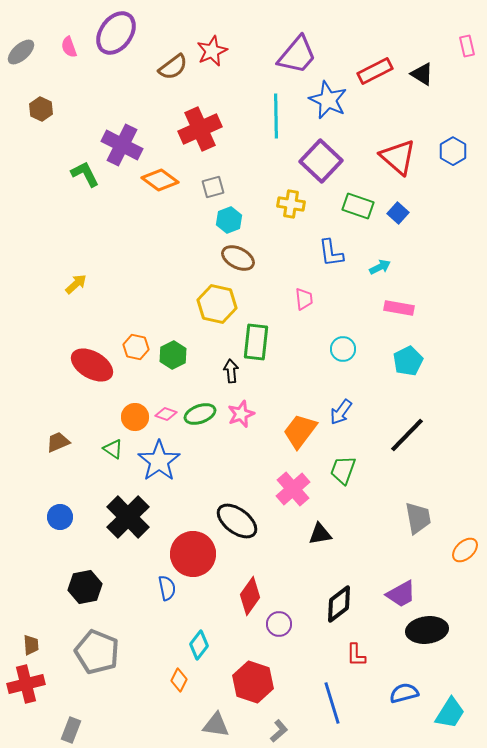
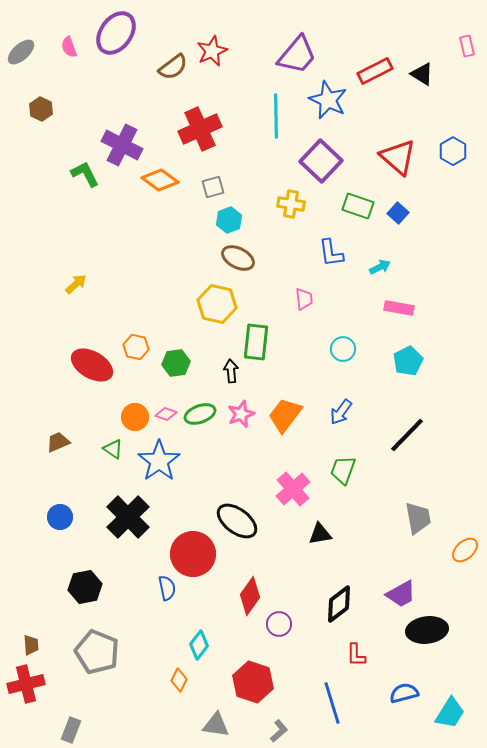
green hexagon at (173, 355): moved 3 px right, 8 px down; rotated 20 degrees clockwise
orange trapezoid at (300, 431): moved 15 px left, 16 px up
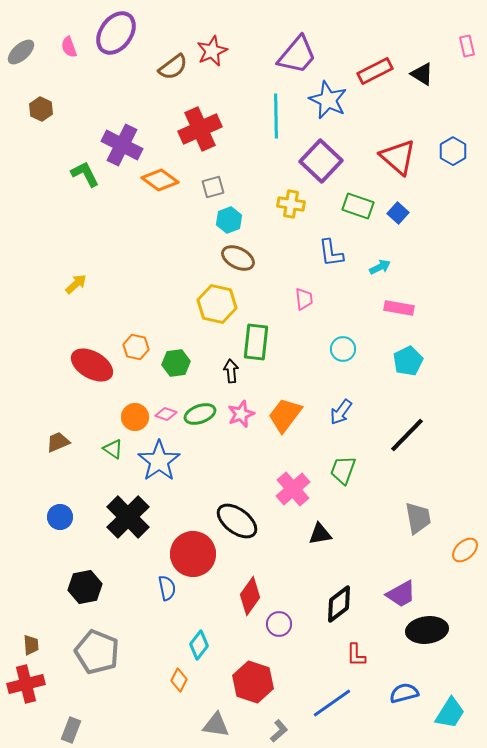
blue line at (332, 703): rotated 72 degrees clockwise
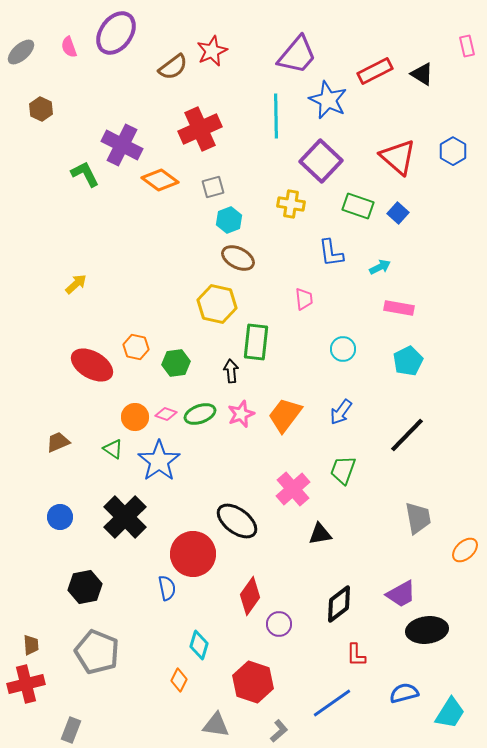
black cross at (128, 517): moved 3 px left
cyan diamond at (199, 645): rotated 20 degrees counterclockwise
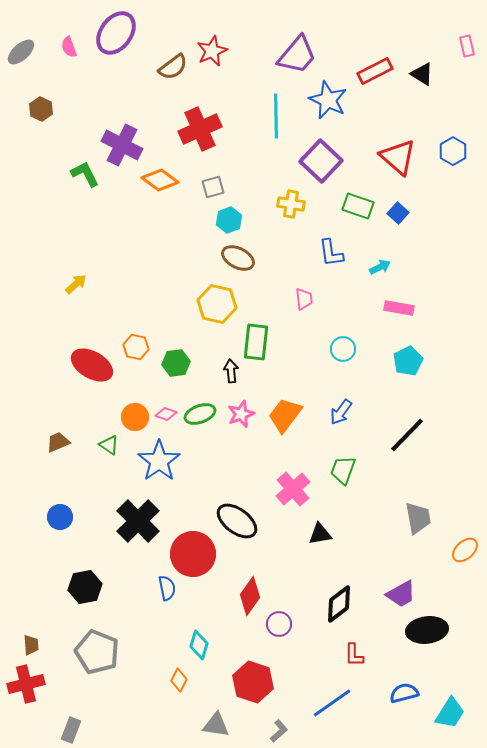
green triangle at (113, 449): moved 4 px left, 4 px up
black cross at (125, 517): moved 13 px right, 4 px down
red L-shape at (356, 655): moved 2 px left
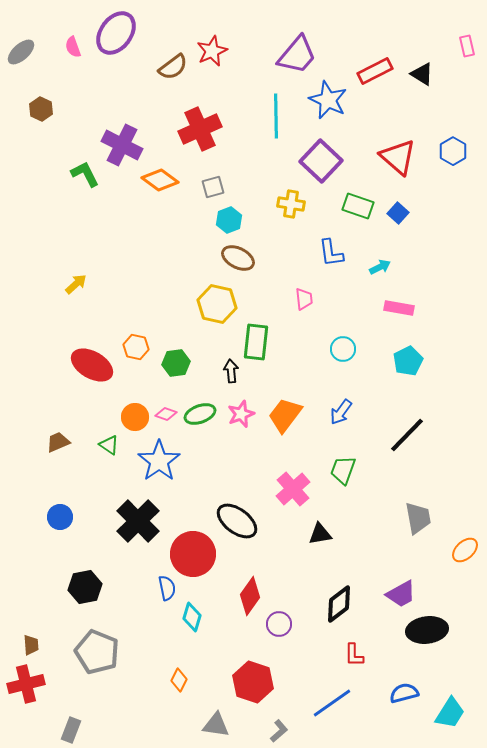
pink semicircle at (69, 47): moved 4 px right
cyan diamond at (199, 645): moved 7 px left, 28 px up
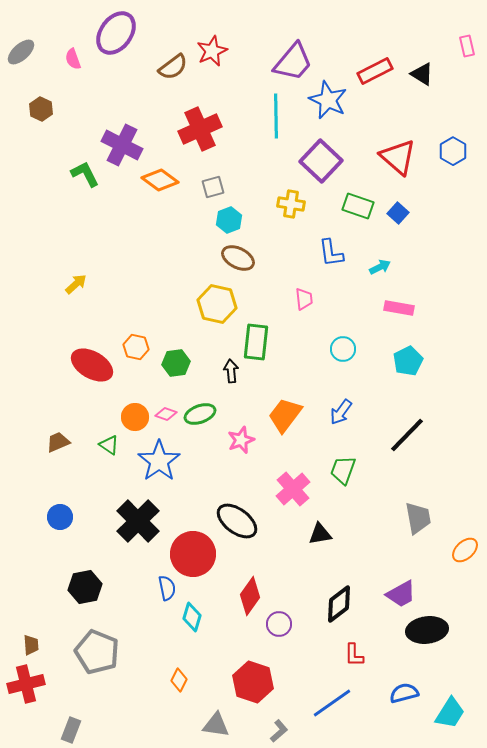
pink semicircle at (73, 47): moved 12 px down
purple trapezoid at (297, 55): moved 4 px left, 7 px down
pink star at (241, 414): moved 26 px down
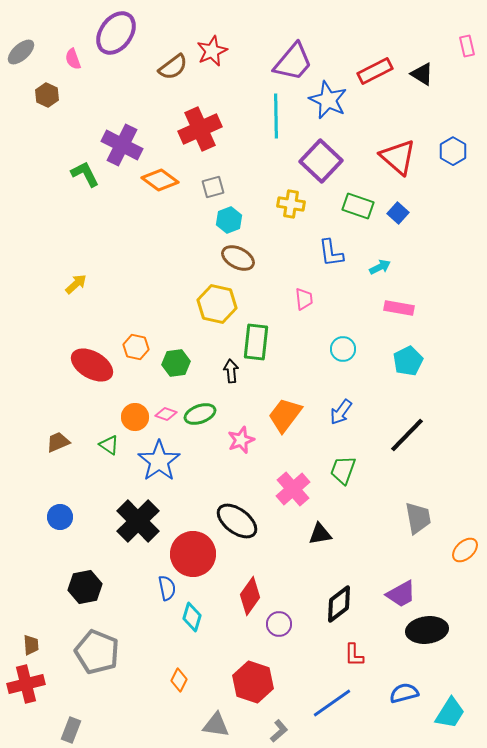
brown hexagon at (41, 109): moved 6 px right, 14 px up
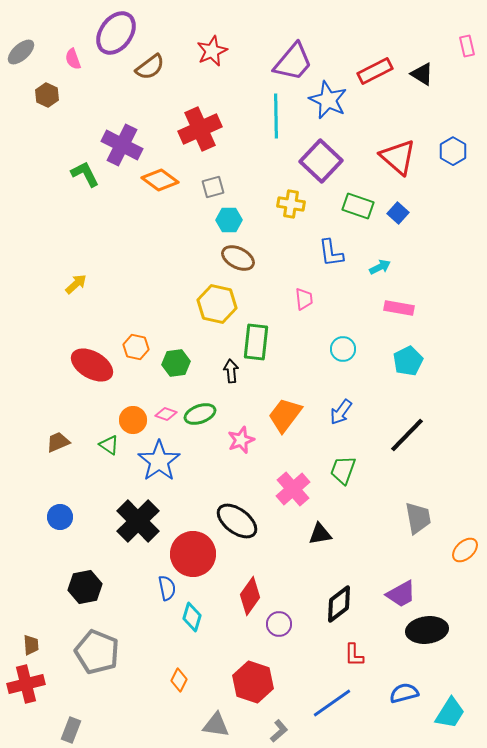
brown semicircle at (173, 67): moved 23 px left
cyan hexagon at (229, 220): rotated 20 degrees clockwise
orange circle at (135, 417): moved 2 px left, 3 px down
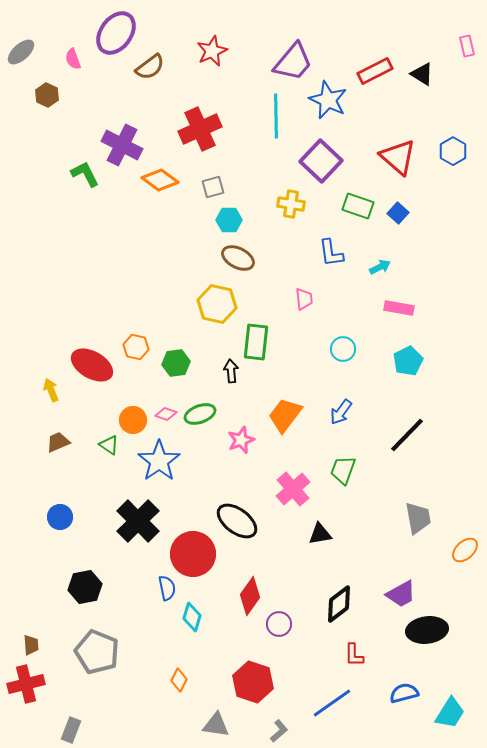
yellow arrow at (76, 284): moved 25 px left, 106 px down; rotated 70 degrees counterclockwise
